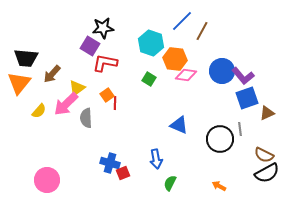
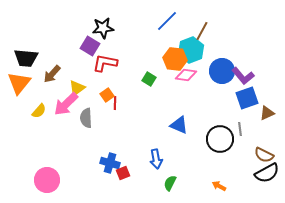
blue line: moved 15 px left
cyan hexagon: moved 40 px right, 7 px down; rotated 20 degrees clockwise
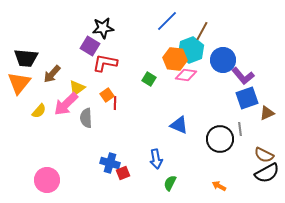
blue circle: moved 1 px right, 11 px up
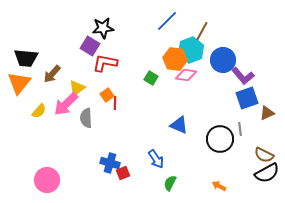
green square: moved 2 px right, 1 px up
blue arrow: rotated 24 degrees counterclockwise
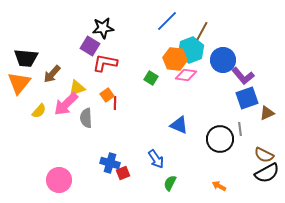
yellow triangle: rotated 18 degrees clockwise
pink circle: moved 12 px right
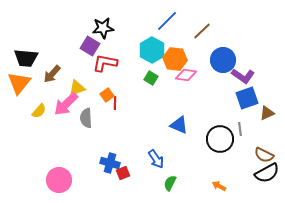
brown line: rotated 18 degrees clockwise
cyan hexagon: moved 39 px left; rotated 10 degrees counterclockwise
purple L-shape: rotated 15 degrees counterclockwise
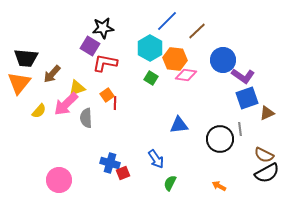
brown line: moved 5 px left
cyan hexagon: moved 2 px left, 2 px up
blue triangle: rotated 30 degrees counterclockwise
